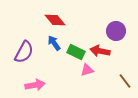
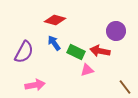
red diamond: rotated 35 degrees counterclockwise
brown line: moved 6 px down
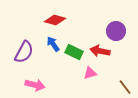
blue arrow: moved 1 px left, 1 px down
green rectangle: moved 2 px left
pink triangle: moved 3 px right, 3 px down
pink arrow: rotated 24 degrees clockwise
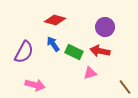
purple circle: moved 11 px left, 4 px up
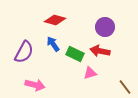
green rectangle: moved 1 px right, 2 px down
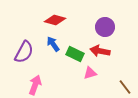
pink arrow: rotated 84 degrees counterclockwise
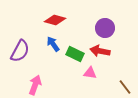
purple circle: moved 1 px down
purple semicircle: moved 4 px left, 1 px up
pink triangle: rotated 24 degrees clockwise
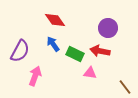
red diamond: rotated 40 degrees clockwise
purple circle: moved 3 px right
pink arrow: moved 9 px up
